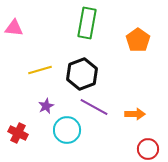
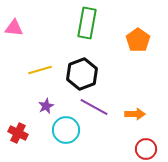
cyan circle: moved 1 px left
red circle: moved 2 px left
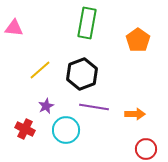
yellow line: rotated 25 degrees counterclockwise
purple line: rotated 20 degrees counterclockwise
red cross: moved 7 px right, 4 px up
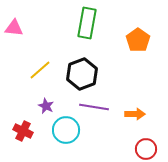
purple star: rotated 21 degrees counterclockwise
red cross: moved 2 px left, 2 px down
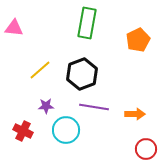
orange pentagon: rotated 10 degrees clockwise
purple star: rotated 28 degrees counterclockwise
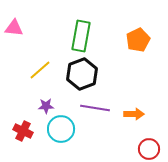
green rectangle: moved 6 px left, 13 px down
purple line: moved 1 px right, 1 px down
orange arrow: moved 1 px left
cyan circle: moved 5 px left, 1 px up
red circle: moved 3 px right
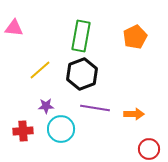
orange pentagon: moved 3 px left, 3 px up
red cross: rotated 30 degrees counterclockwise
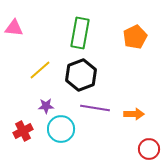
green rectangle: moved 1 px left, 3 px up
black hexagon: moved 1 px left, 1 px down
red cross: rotated 24 degrees counterclockwise
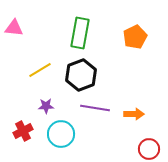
yellow line: rotated 10 degrees clockwise
cyan circle: moved 5 px down
